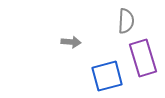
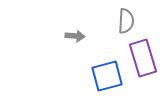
gray arrow: moved 4 px right, 6 px up
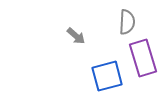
gray semicircle: moved 1 px right, 1 px down
gray arrow: moved 1 px right; rotated 36 degrees clockwise
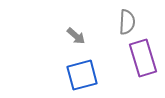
blue square: moved 25 px left, 1 px up
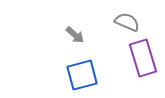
gray semicircle: rotated 70 degrees counterclockwise
gray arrow: moved 1 px left, 1 px up
